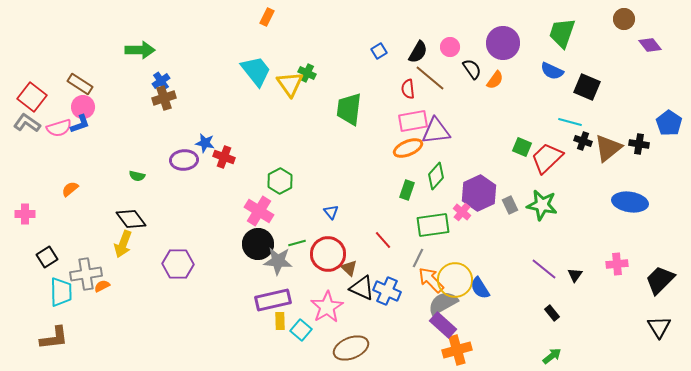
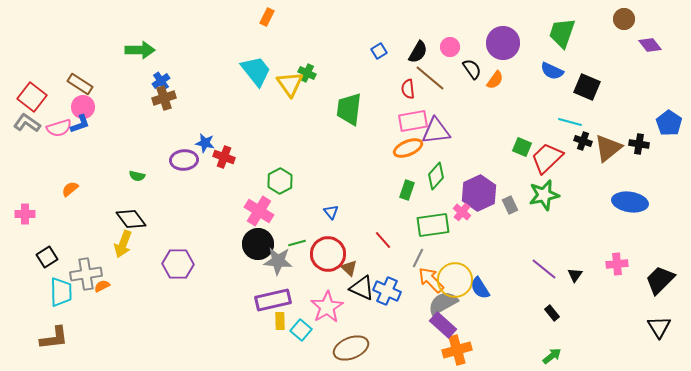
green star at (542, 205): moved 2 px right, 10 px up; rotated 24 degrees counterclockwise
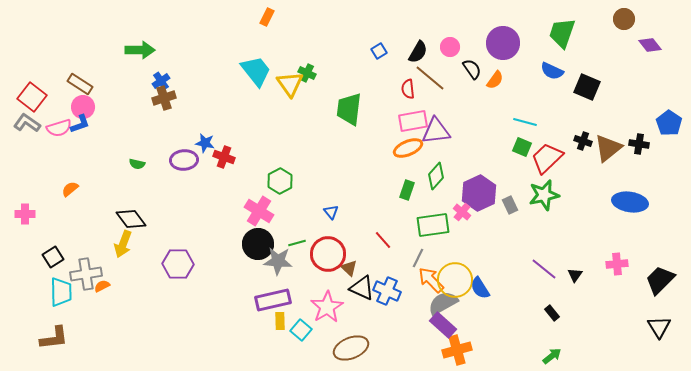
cyan line at (570, 122): moved 45 px left
green semicircle at (137, 176): moved 12 px up
black square at (47, 257): moved 6 px right
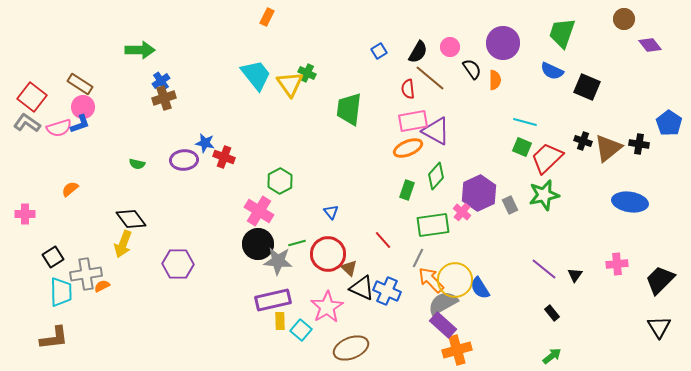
cyan trapezoid at (256, 71): moved 4 px down
orange semicircle at (495, 80): rotated 36 degrees counterclockwise
purple triangle at (436, 131): rotated 36 degrees clockwise
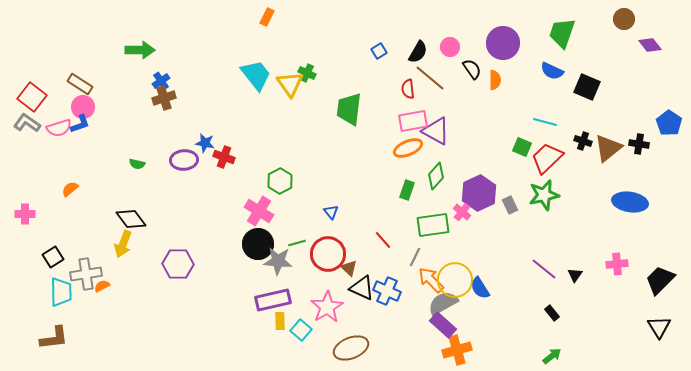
cyan line at (525, 122): moved 20 px right
gray line at (418, 258): moved 3 px left, 1 px up
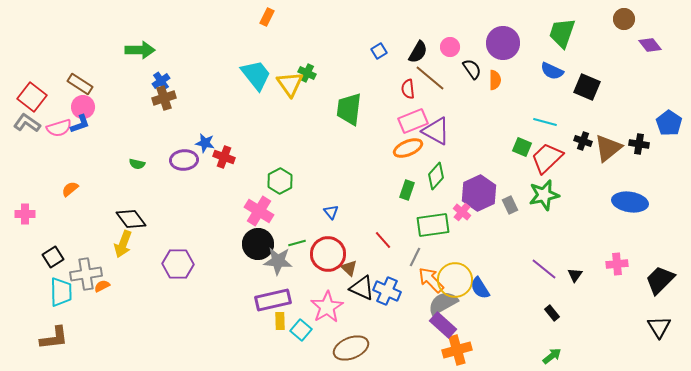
pink rectangle at (413, 121): rotated 12 degrees counterclockwise
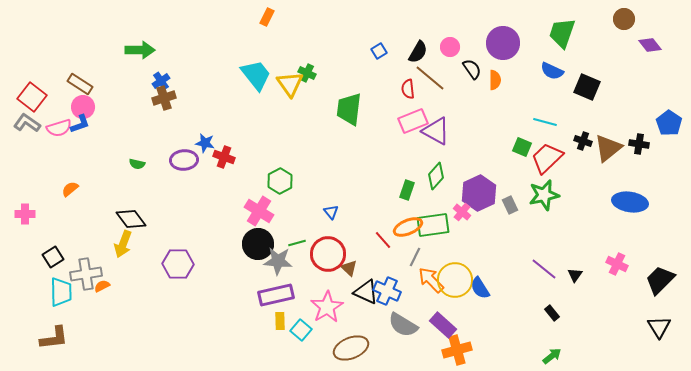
orange ellipse at (408, 148): moved 79 px down
pink cross at (617, 264): rotated 30 degrees clockwise
black triangle at (362, 288): moved 4 px right, 4 px down
purple rectangle at (273, 300): moved 3 px right, 5 px up
gray semicircle at (443, 303): moved 40 px left, 22 px down; rotated 120 degrees counterclockwise
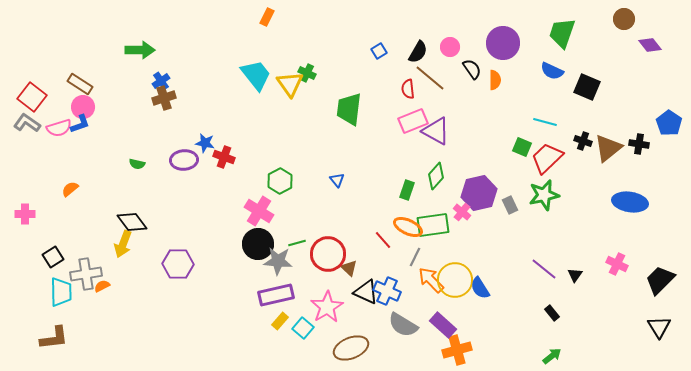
purple hexagon at (479, 193): rotated 12 degrees clockwise
blue triangle at (331, 212): moved 6 px right, 32 px up
black diamond at (131, 219): moved 1 px right, 3 px down
orange ellipse at (408, 227): rotated 48 degrees clockwise
yellow rectangle at (280, 321): rotated 42 degrees clockwise
cyan square at (301, 330): moved 2 px right, 2 px up
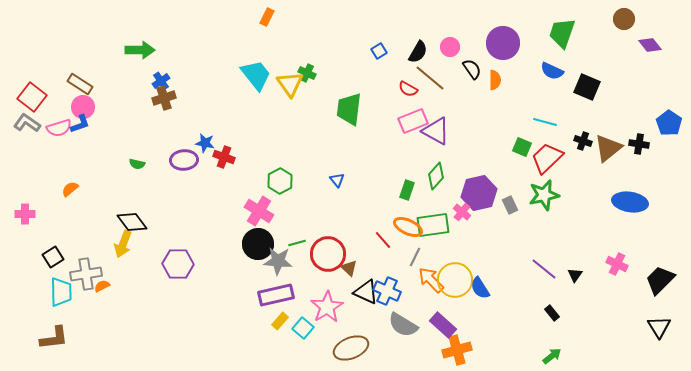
red semicircle at (408, 89): rotated 54 degrees counterclockwise
